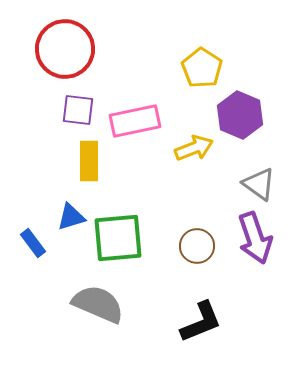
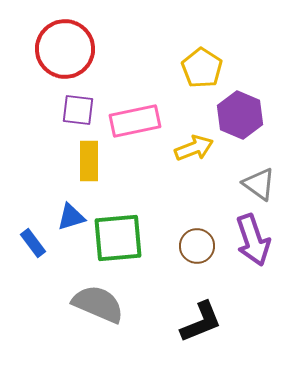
purple arrow: moved 2 px left, 2 px down
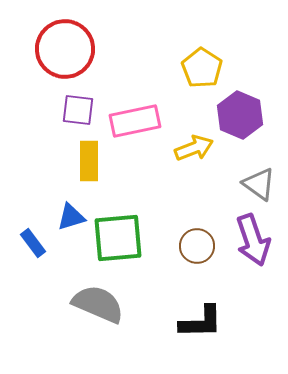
black L-shape: rotated 21 degrees clockwise
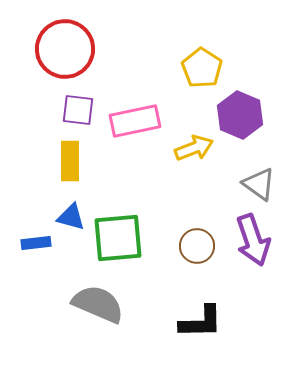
yellow rectangle: moved 19 px left
blue triangle: rotated 32 degrees clockwise
blue rectangle: moved 3 px right; rotated 60 degrees counterclockwise
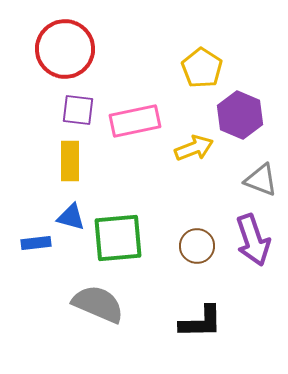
gray triangle: moved 2 px right, 4 px up; rotated 15 degrees counterclockwise
